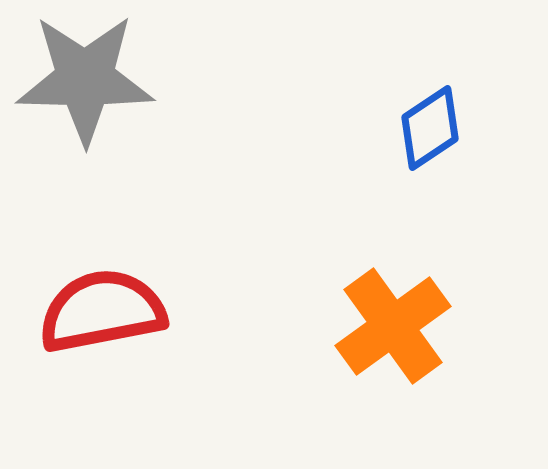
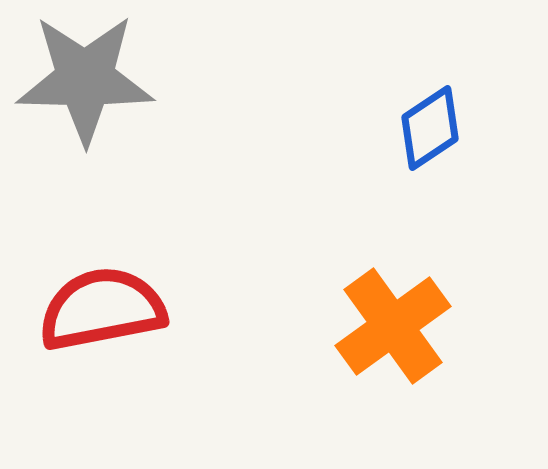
red semicircle: moved 2 px up
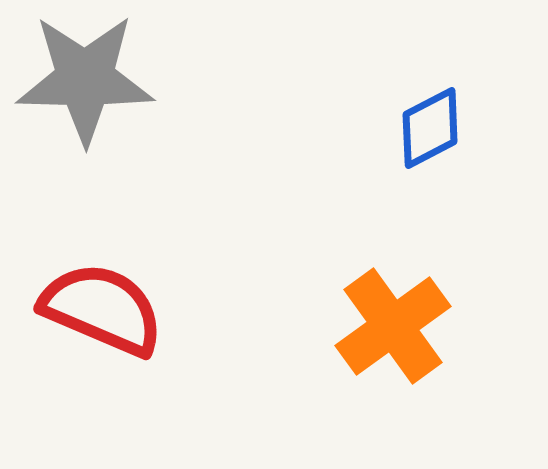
blue diamond: rotated 6 degrees clockwise
red semicircle: rotated 34 degrees clockwise
